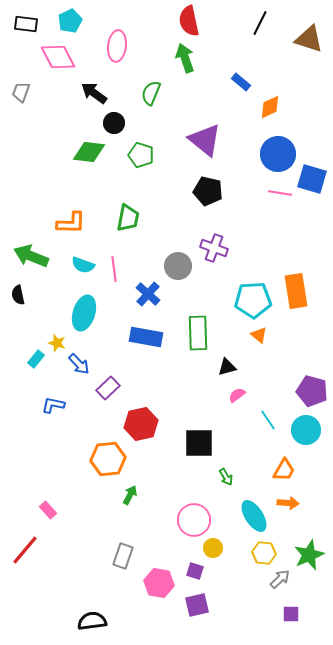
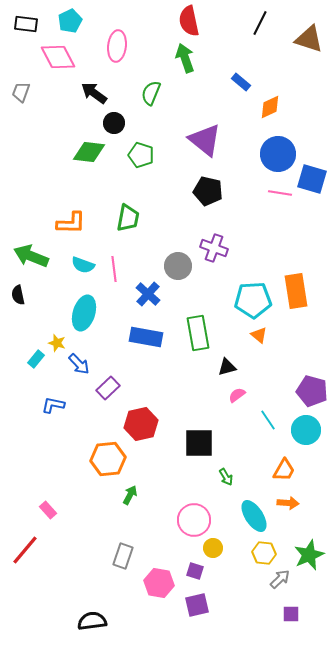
green rectangle at (198, 333): rotated 8 degrees counterclockwise
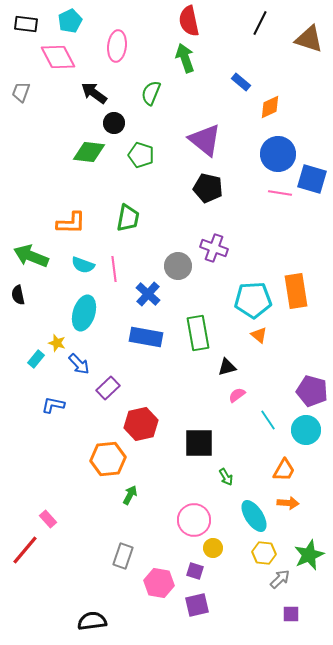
black pentagon at (208, 191): moved 3 px up
pink rectangle at (48, 510): moved 9 px down
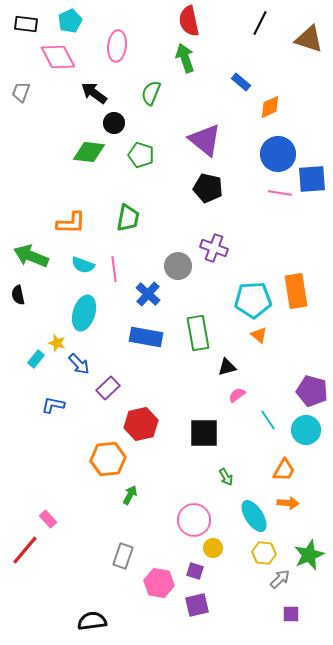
blue square at (312, 179): rotated 20 degrees counterclockwise
black square at (199, 443): moved 5 px right, 10 px up
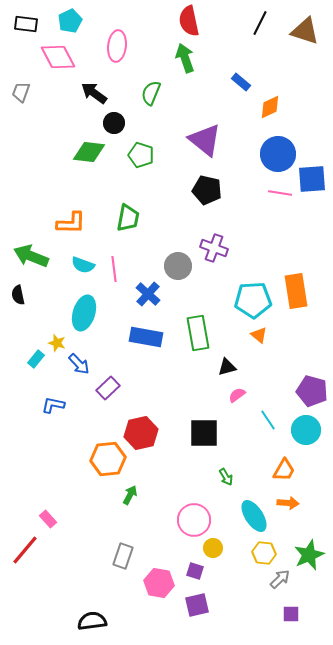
brown triangle at (309, 39): moved 4 px left, 8 px up
black pentagon at (208, 188): moved 1 px left, 2 px down
red hexagon at (141, 424): moved 9 px down
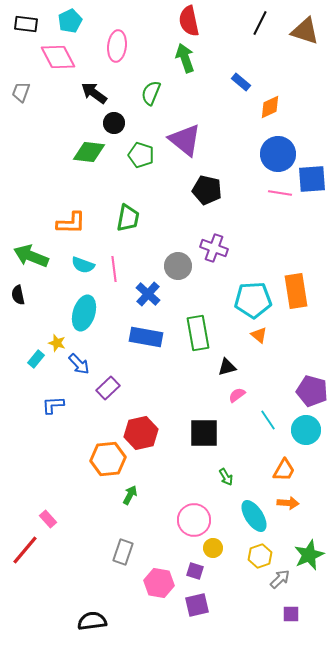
purple triangle at (205, 140): moved 20 px left
blue L-shape at (53, 405): rotated 15 degrees counterclockwise
yellow hexagon at (264, 553): moved 4 px left, 3 px down; rotated 25 degrees counterclockwise
gray rectangle at (123, 556): moved 4 px up
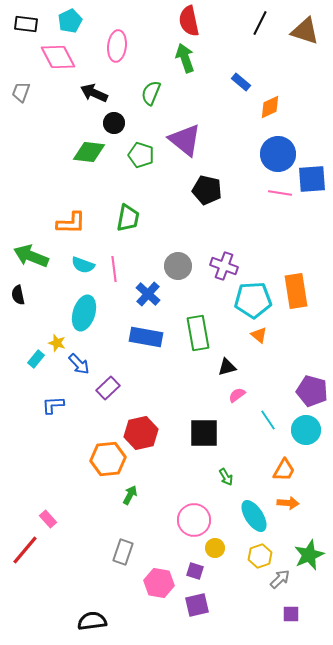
black arrow at (94, 93): rotated 12 degrees counterclockwise
purple cross at (214, 248): moved 10 px right, 18 px down
yellow circle at (213, 548): moved 2 px right
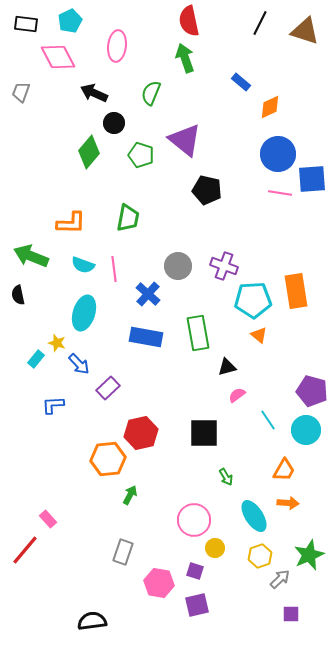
green diamond at (89, 152): rotated 56 degrees counterclockwise
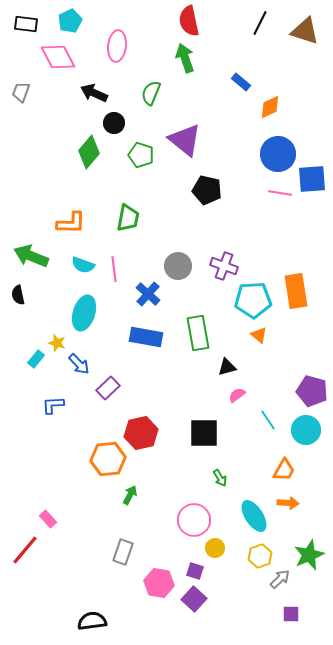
green arrow at (226, 477): moved 6 px left, 1 px down
purple square at (197, 605): moved 3 px left, 6 px up; rotated 35 degrees counterclockwise
